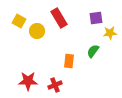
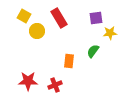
yellow square: moved 5 px right, 5 px up
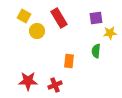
green semicircle: moved 3 px right; rotated 32 degrees counterclockwise
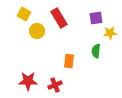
yellow square: moved 2 px up
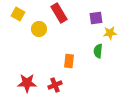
yellow square: moved 6 px left
red rectangle: moved 5 px up
yellow circle: moved 2 px right, 2 px up
green semicircle: moved 2 px right
red star: moved 1 px left, 2 px down
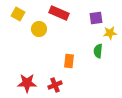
red rectangle: rotated 36 degrees counterclockwise
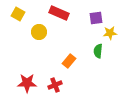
yellow circle: moved 3 px down
orange rectangle: rotated 32 degrees clockwise
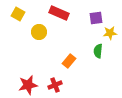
red star: moved 1 px right, 2 px down; rotated 12 degrees counterclockwise
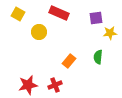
green semicircle: moved 6 px down
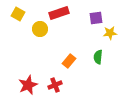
red rectangle: rotated 42 degrees counterclockwise
yellow circle: moved 1 px right, 3 px up
red star: rotated 12 degrees counterclockwise
